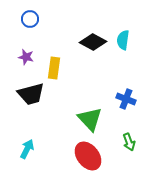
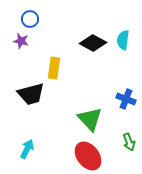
black diamond: moved 1 px down
purple star: moved 5 px left, 16 px up
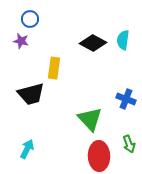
green arrow: moved 2 px down
red ellipse: moved 11 px right; rotated 36 degrees clockwise
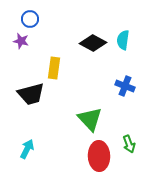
blue cross: moved 1 px left, 13 px up
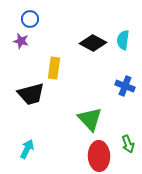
green arrow: moved 1 px left
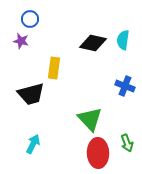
black diamond: rotated 16 degrees counterclockwise
green arrow: moved 1 px left, 1 px up
cyan arrow: moved 6 px right, 5 px up
red ellipse: moved 1 px left, 3 px up
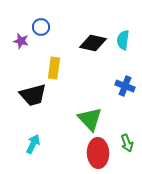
blue circle: moved 11 px right, 8 px down
black trapezoid: moved 2 px right, 1 px down
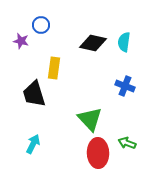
blue circle: moved 2 px up
cyan semicircle: moved 1 px right, 2 px down
black trapezoid: moved 1 px right, 1 px up; rotated 88 degrees clockwise
green arrow: rotated 132 degrees clockwise
